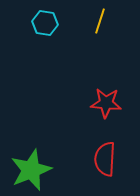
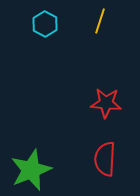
cyan hexagon: moved 1 px down; rotated 20 degrees clockwise
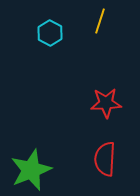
cyan hexagon: moved 5 px right, 9 px down
red star: rotated 8 degrees counterclockwise
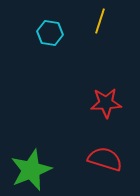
cyan hexagon: rotated 20 degrees counterclockwise
red semicircle: rotated 104 degrees clockwise
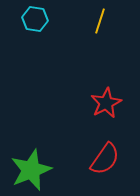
cyan hexagon: moved 15 px left, 14 px up
red star: rotated 24 degrees counterclockwise
red semicircle: rotated 108 degrees clockwise
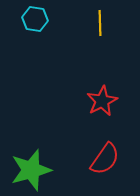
yellow line: moved 2 px down; rotated 20 degrees counterclockwise
red star: moved 4 px left, 2 px up
green star: rotated 6 degrees clockwise
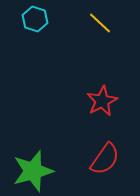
cyan hexagon: rotated 10 degrees clockwise
yellow line: rotated 45 degrees counterclockwise
green star: moved 2 px right, 1 px down
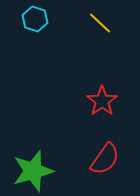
red star: rotated 8 degrees counterclockwise
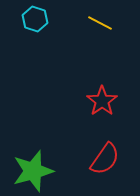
yellow line: rotated 15 degrees counterclockwise
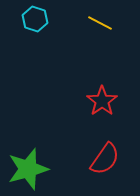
green star: moved 5 px left, 2 px up
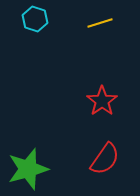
yellow line: rotated 45 degrees counterclockwise
